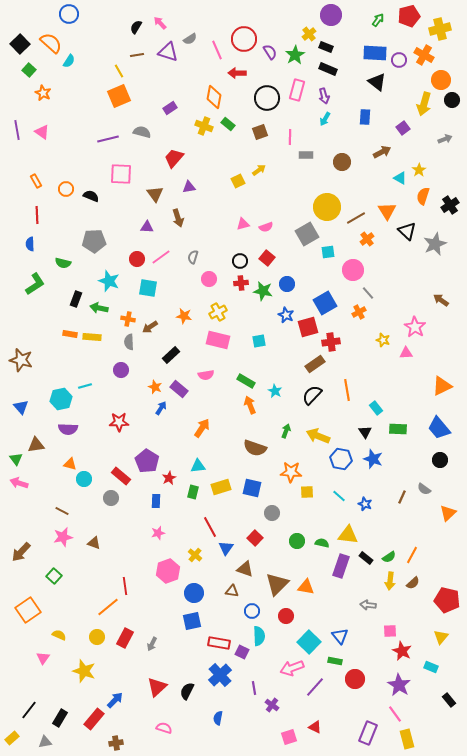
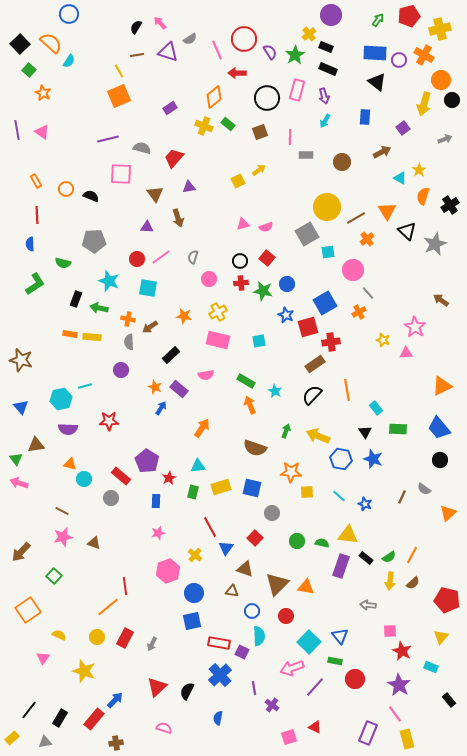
orange diamond at (214, 97): rotated 40 degrees clockwise
cyan arrow at (325, 119): moved 2 px down
gray semicircle at (142, 132): moved 16 px down
red star at (119, 422): moved 10 px left, 1 px up
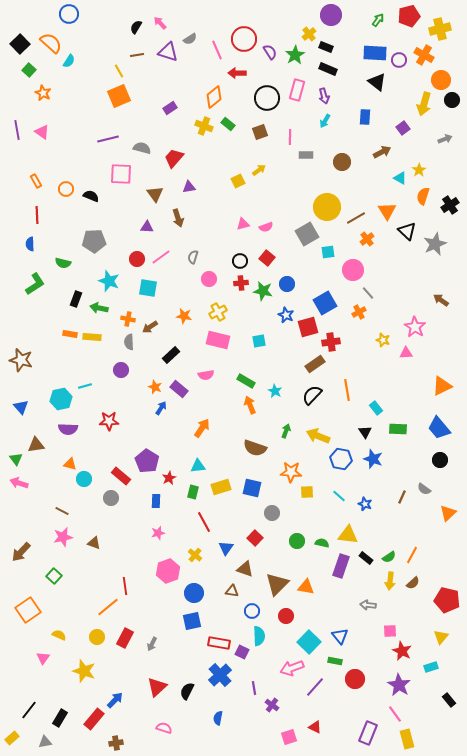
red line at (210, 527): moved 6 px left, 5 px up
cyan rectangle at (431, 667): rotated 40 degrees counterclockwise
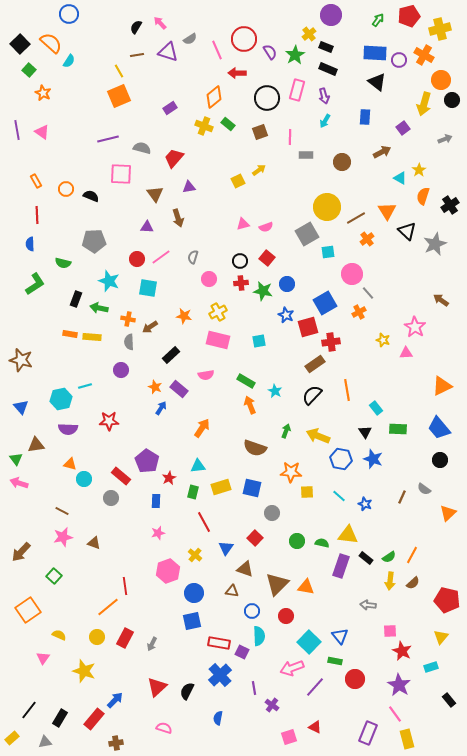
pink circle at (353, 270): moved 1 px left, 4 px down
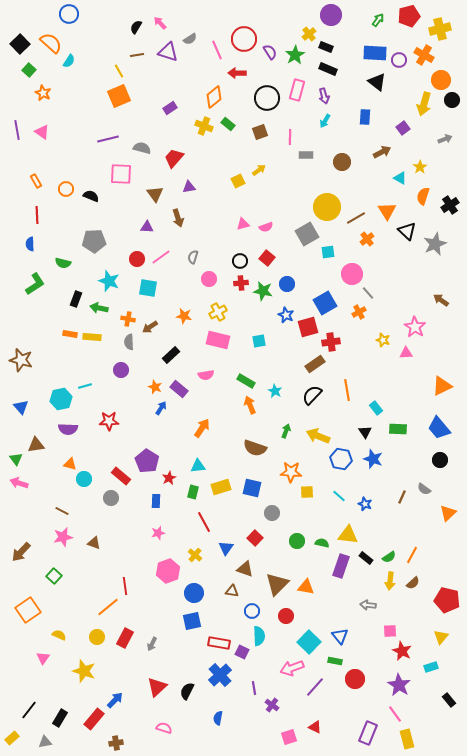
yellow star at (419, 170): moved 1 px right, 3 px up
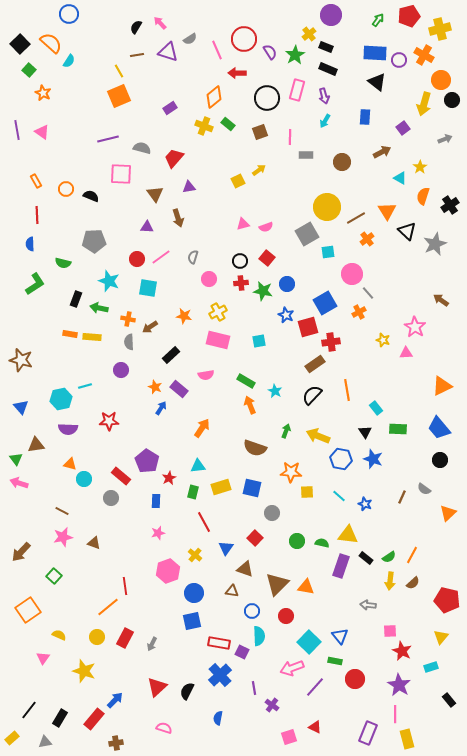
pink line at (395, 714): rotated 36 degrees clockwise
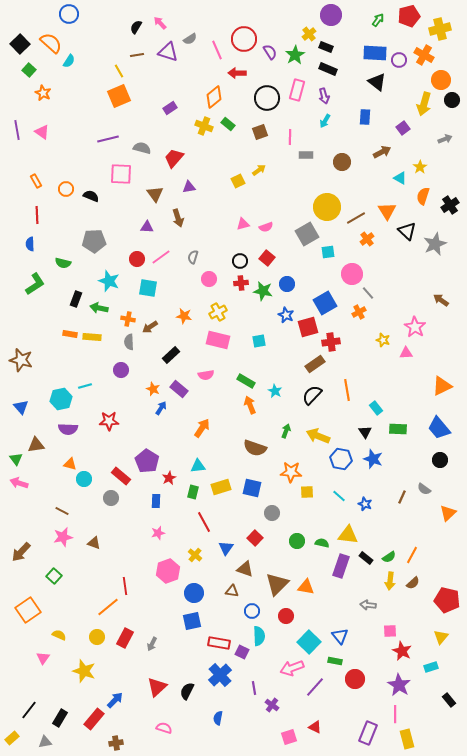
orange star at (155, 387): moved 2 px left, 2 px down
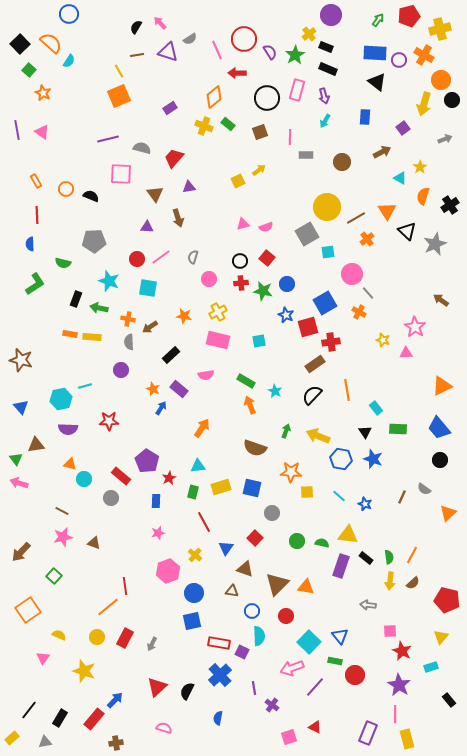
orange cross at (359, 312): rotated 32 degrees counterclockwise
green semicircle at (389, 557): rotated 64 degrees counterclockwise
red circle at (355, 679): moved 4 px up
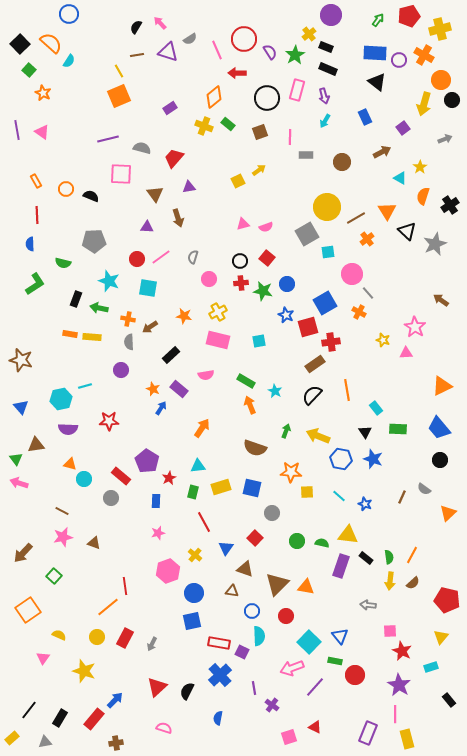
blue rectangle at (365, 117): rotated 28 degrees counterclockwise
brown arrow at (21, 552): moved 2 px right, 1 px down
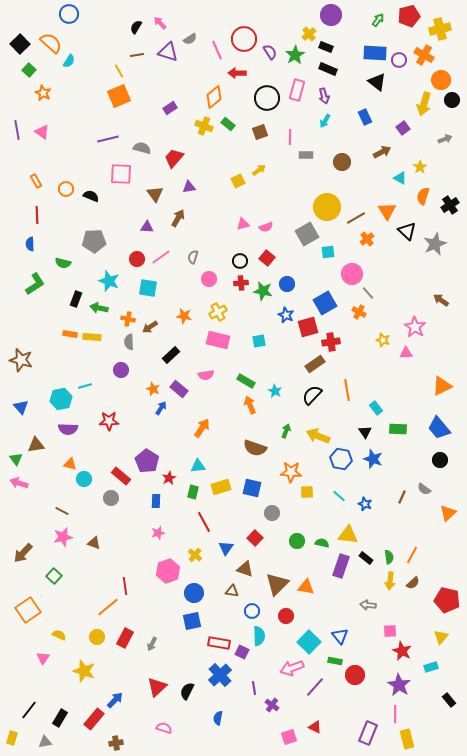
brown arrow at (178, 218): rotated 132 degrees counterclockwise
yellow rectangle at (12, 738): rotated 32 degrees counterclockwise
